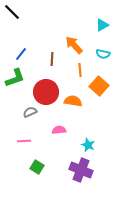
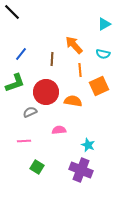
cyan triangle: moved 2 px right, 1 px up
green L-shape: moved 5 px down
orange square: rotated 24 degrees clockwise
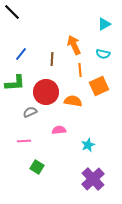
orange arrow: rotated 18 degrees clockwise
green L-shape: rotated 15 degrees clockwise
cyan star: rotated 24 degrees clockwise
purple cross: moved 12 px right, 9 px down; rotated 25 degrees clockwise
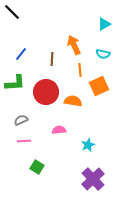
gray semicircle: moved 9 px left, 8 px down
